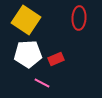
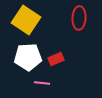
white pentagon: moved 3 px down
pink line: rotated 21 degrees counterclockwise
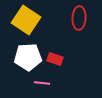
red rectangle: moved 1 px left; rotated 42 degrees clockwise
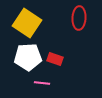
yellow square: moved 1 px right, 3 px down
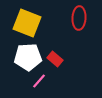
yellow square: rotated 12 degrees counterclockwise
red rectangle: rotated 21 degrees clockwise
pink line: moved 3 px left, 2 px up; rotated 56 degrees counterclockwise
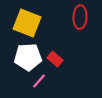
red ellipse: moved 1 px right, 1 px up
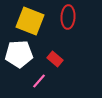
red ellipse: moved 12 px left
yellow square: moved 3 px right, 2 px up
white pentagon: moved 9 px left, 3 px up
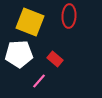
red ellipse: moved 1 px right, 1 px up
yellow square: moved 1 px down
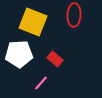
red ellipse: moved 5 px right, 1 px up
yellow square: moved 3 px right
pink line: moved 2 px right, 2 px down
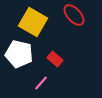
red ellipse: rotated 45 degrees counterclockwise
yellow square: rotated 8 degrees clockwise
white pentagon: rotated 16 degrees clockwise
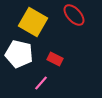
red rectangle: rotated 14 degrees counterclockwise
